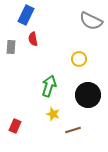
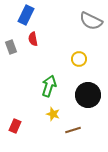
gray rectangle: rotated 24 degrees counterclockwise
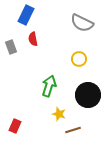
gray semicircle: moved 9 px left, 2 px down
yellow star: moved 6 px right
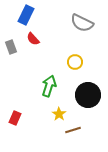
red semicircle: rotated 32 degrees counterclockwise
yellow circle: moved 4 px left, 3 px down
yellow star: rotated 16 degrees clockwise
red rectangle: moved 8 px up
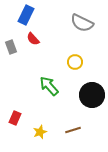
green arrow: rotated 60 degrees counterclockwise
black circle: moved 4 px right
yellow star: moved 19 px left, 18 px down; rotated 16 degrees clockwise
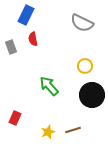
red semicircle: rotated 32 degrees clockwise
yellow circle: moved 10 px right, 4 px down
yellow star: moved 8 px right
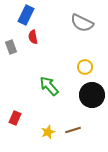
red semicircle: moved 2 px up
yellow circle: moved 1 px down
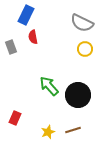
yellow circle: moved 18 px up
black circle: moved 14 px left
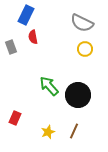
brown line: moved 1 px right, 1 px down; rotated 49 degrees counterclockwise
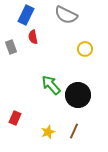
gray semicircle: moved 16 px left, 8 px up
green arrow: moved 2 px right, 1 px up
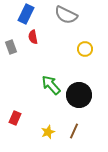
blue rectangle: moved 1 px up
black circle: moved 1 px right
